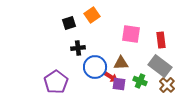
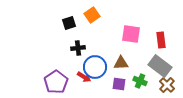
red arrow: moved 27 px left
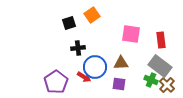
green cross: moved 11 px right, 1 px up
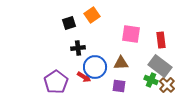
purple square: moved 2 px down
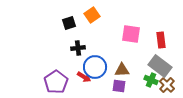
brown triangle: moved 1 px right, 7 px down
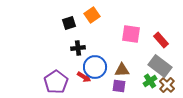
red rectangle: rotated 35 degrees counterclockwise
green cross: moved 1 px left, 1 px down; rotated 32 degrees clockwise
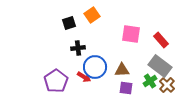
purple pentagon: moved 1 px up
purple square: moved 7 px right, 2 px down
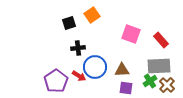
pink square: rotated 12 degrees clockwise
gray rectangle: moved 1 px left; rotated 40 degrees counterclockwise
red arrow: moved 5 px left, 1 px up
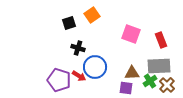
red rectangle: rotated 21 degrees clockwise
black cross: rotated 24 degrees clockwise
brown triangle: moved 10 px right, 3 px down
purple pentagon: moved 3 px right, 1 px up; rotated 20 degrees counterclockwise
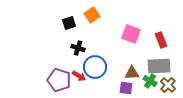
green cross: rotated 24 degrees counterclockwise
brown cross: moved 1 px right
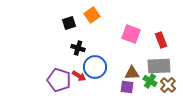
purple square: moved 1 px right, 1 px up
